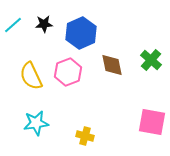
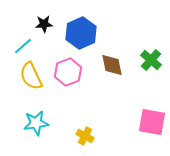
cyan line: moved 10 px right, 21 px down
yellow cross: rotated 12 degrees clockwise
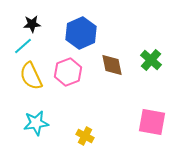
black star: moved 12 px left
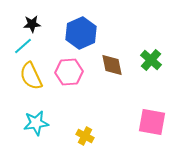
pink hexagon: moved 1 px right; rotated 16 degrees clockwise
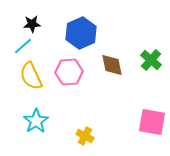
cyan star: moved 2 px up; rotated 25 degrees counterclockwise
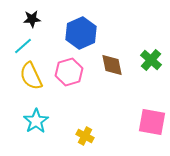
black star: moved 5 px up
pink hexagon: rotated 12 degrees counterclockwise
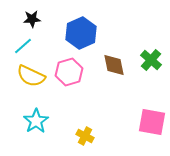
brown diamond: moved 2 px right
yellow semicircle: rotated 40 degrees counterclockwise
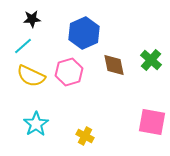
blue hexagon: moved 3 px right
cyan star: moved 3 px down
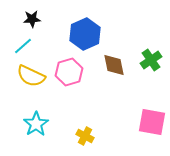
blue hexagon: moved 1 px right, 1 px down
green cross: rotated 15 degrees clockwise
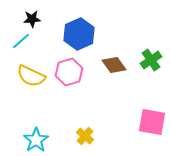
blue hexagon: moved 6 px left
cyan line: moved 2 px left, 5 px up
brown diamond: rotated 25 degrees counterclockwise
cyan star: moved 16 px down
yellow cross: rotated 12 degrees clockwise
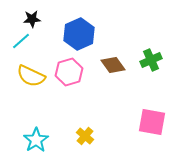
green cross: rotated 10 degrees clockwise
brown diamond: moved 1 px left
